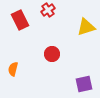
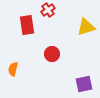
red rectangle: moved 7 px right, 5 px down; rotated 18 degrees clockwise
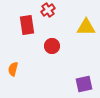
yellow triangle: rotated 18 degrees clockwise
red circle: moved 8 px up
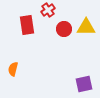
red circle: moved 12 px right, 17 px up
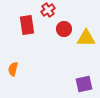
yellow triangle: moved 11 px down
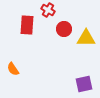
red cross: rotated 24 degrees counterclockwise
red rectangle: rotated 12 degrees clockwise
orange semicircle: rotated 48 degrees counterclockwise
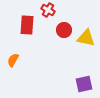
red circle: moved 1 px down
yellow triangle: rotated 12 degrees clockwise
orange semicircle: moved 9 px up; rotated 64 degrees clockwise
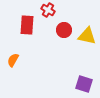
yellow triangle: moved 1 px right, 2 px up
purple square: rotated 30 degrees clockwise
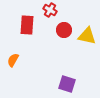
red cross: moved 2 px right
purple square: moved 17 px left
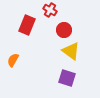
red rectangle: rotated 18 degrees clockwise
yellow triangle: moved 16 px left, 15 px down; rotated 24 degrees clockwise
purple square: moved 6 px up
